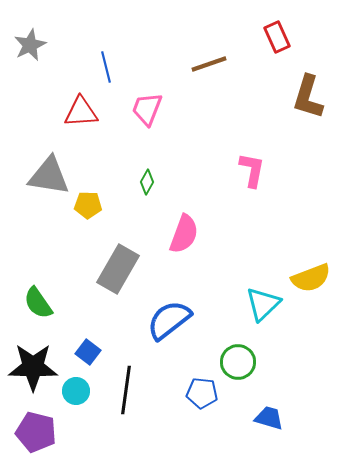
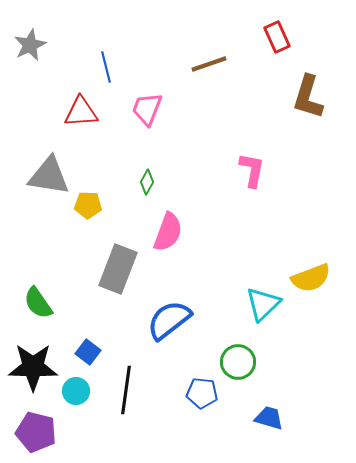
pink semicircle: moved 16 px left, 2 px up
gray rectangle: rotated 9 degrees counterclockwise
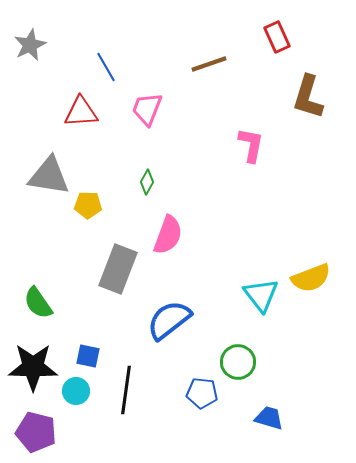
blue line: rotated 16 degrees counterclockwise
pink L-shape: moved 1 px left, 25 px up
pink semicircle: moved 3 px down
cyan triangle: moved 2 px left, 9 px up; rotated 24 degrees counterclockwise
blue square: moved 4 px down; rotated 25 degrees counterclockwise
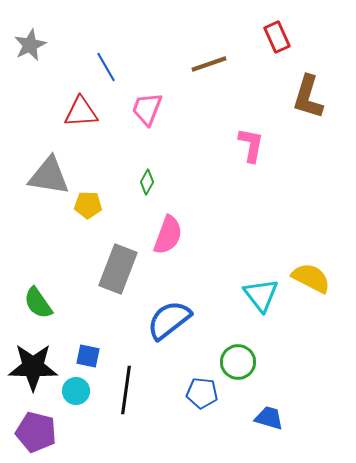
yellow semicircle: rotated 132 degrees counterclockwise
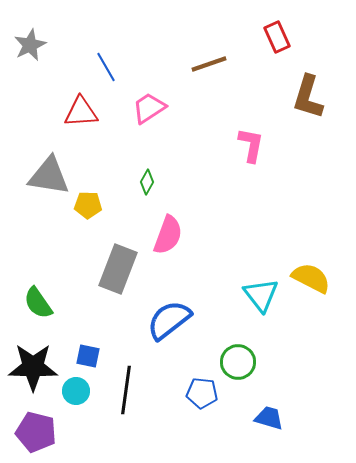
pink trapezoid: moved 2 px right, 1 px up; rotated 36 degrees clockwise
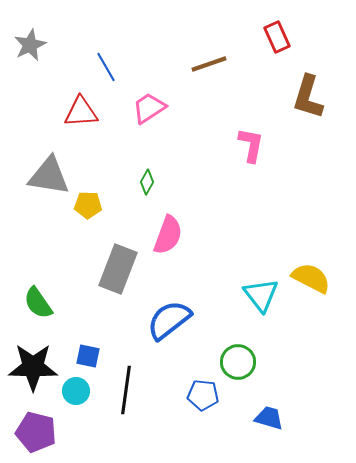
blue pentagon: moved 1 px right, 2 px down
